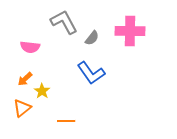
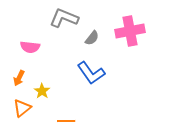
gray L-shape: moved 4 px up; rotated 40 degrees counterclockwise
pink cross: rotated 12 degrees counterclockwise
orange arrow: moved 6 px left, 1 px up; rotated 21 degrees counterclockwise
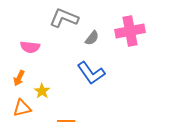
orange triangle: rotated 24 degrees clockwise
